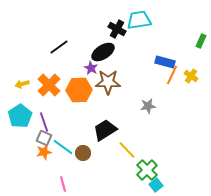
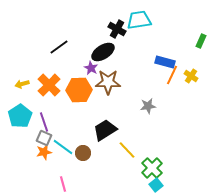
green cross: moved 5 px right, 2 px up
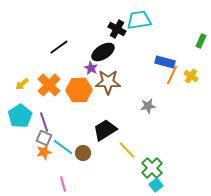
yellow arrow: rotated 24 degrees counterclockwise
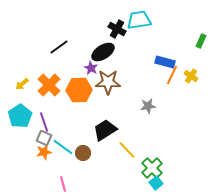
cyan square: moved 2 px up
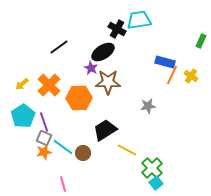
orange hexagon: moved 8 px down
cyan pentagon: moved 3 px right
yellow line: rotated 18 degrees counterclockwise
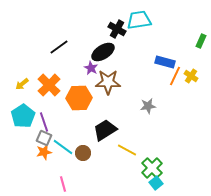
orange line: moved 3 px right, 1 px down
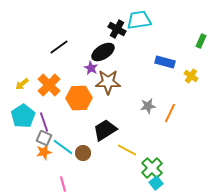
orange line: moved 5 px left, 37 px down
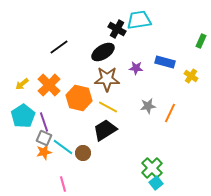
purple star: moved 45 px right; rotated 24 degrees counterclockwise
brown star: moved 1 px left, 3 px up
orange hexagon: rotated 15 degrees clockwise
yellow line: moved 19 px left, 43 px up
